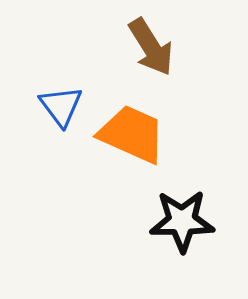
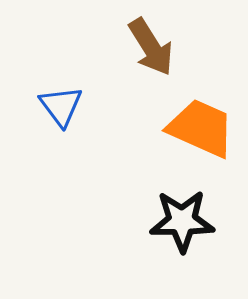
orange trapezoid: moved 69 px right, 6 px up
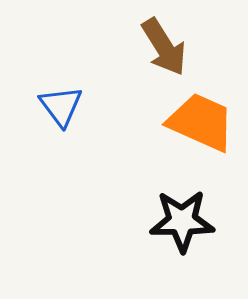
brown arrow: moved 13 px right
orange trapezoid: moved 6 px up
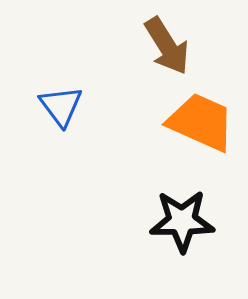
brown arrow: moved 3 px right, 1 px up
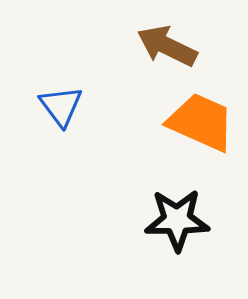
brown arrow: rotated 148 degrees clockwise
black star: moved 5 px left, 1 px up
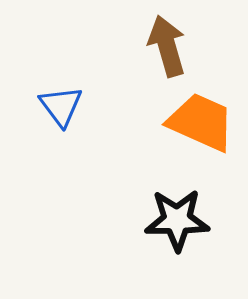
brown arrow: rotated 48 degrees clockwise
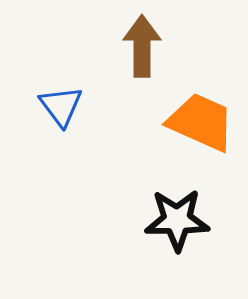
brown arrow: moved 25 px left; rotated 16 degrees clockwise
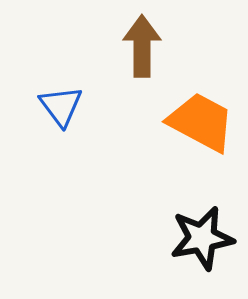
orange trapezoid: rotated 4 degrees clockwise
black star: moved 25 px right, 18 px down; rotated 10 degrees counterclockwise
